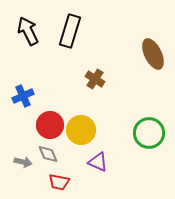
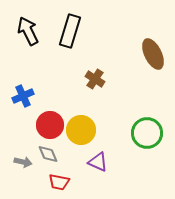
green circle: moved 2 px left
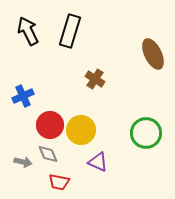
green circle: moved 1 px left
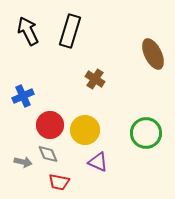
yellow circle: moved 4 px right
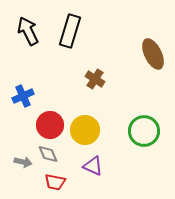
green circle: moved 2 px left, 2 px up
purple triangle: moved 5 px left, 4 px down
red trapezoid: moved 4 px left
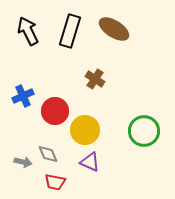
brown ellipse: moved 39 px left, 25 px up; rotated 32 degrees counterclockwise
red circle: moved 5 px right, 14 px up
purple triangle: moved 3 px left, 4 px up
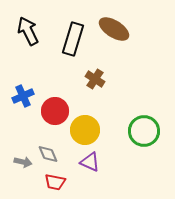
black rectangle: moved 3 px right, 8 px down
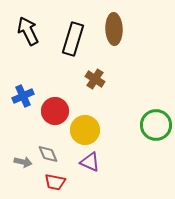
brown ellipse: rotated 56 degrees clockwise
green circle: moved 12 px right, 6 px up
